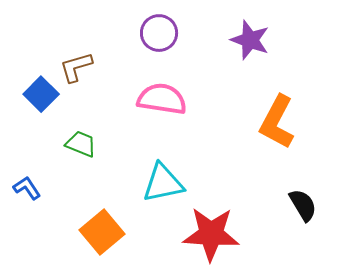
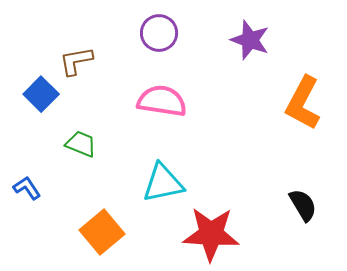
brown L-shape: moved 6 px up; rotated 6 degrees clockwise
pink semicircle: moved 2 px down
orange L-shape: moved 26 px right, 19 px up
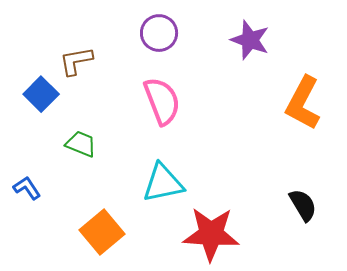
pink semicircle: rotated 60 degrees clockwise
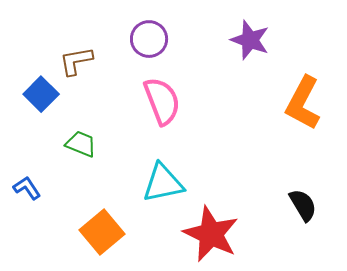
purple circle: moved 10 px left, 6 px down
red star: rotated 22 degrees clockwise
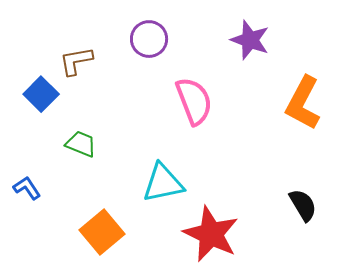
pink semicircle: moved 32 px right
